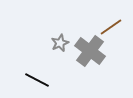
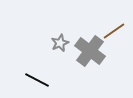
brown line: moved 3 px right, 4 px down
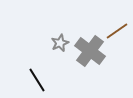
brown line: moved 3 px right
black line: rotated 30 degrees clockwise
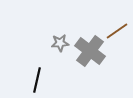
gray star: rotated 18 degrees clockwise
black line: rotated 45 degrees clockwise
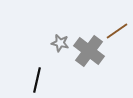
gray star: rotated 18 degrees clockwise
gray cross: moved 1 px left
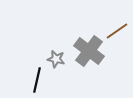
gray star: moved 4 px left, 16 px down
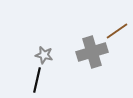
gray cross: moved 3 px right, 1 px down; rotated 36 degrees clockwise
gray star: moved 12 px left, 4 px up
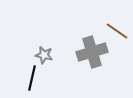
brown line: rotated 70 degrees clockwise
black line: moved 5 px left, 2 px up
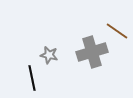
gray star: moved 5 px right
black line: rotated 25 degrees counterclockwise
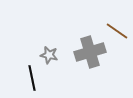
gray cross: moved 2 px left
